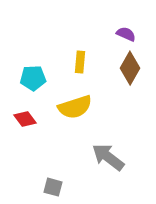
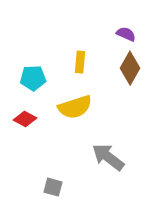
red diamond: rotated 25 degrees counterclockwise
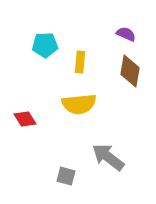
brown diamond: moved 3 px down; rotated 20 degrees counterclockwise
cyan pentagon: moved 12 px right, 33 px up
yellow semicircle: moved 4 px right, 3 px up; rotated 12 degrees clockwise
red diamond: rotated 30 degrees clockwise
gray square: moved 13 px right, 11 px up
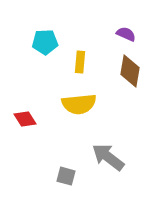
cyan pentagon: moved 3 px up
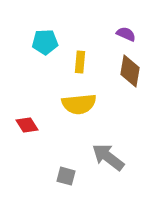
red diamond: moved 2 px right, 6 px down
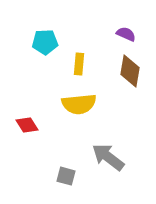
yellow rectangle: moved 1 px left, 2 px down
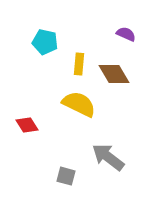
cyan pentagon: rotated 15 degrees clockwise
brown diamond: moved 16 px left, 3 px down; rotated 40 degrees counterclockwise
yellow semicircle: rotated 148 degrees counterclockwise
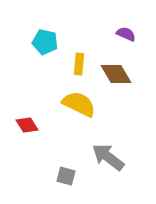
brown diamond: moved 2 px right
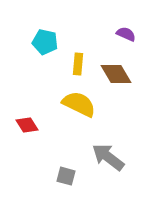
yellow rectangle: moved 1 px left
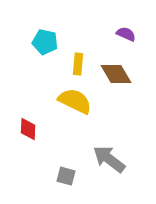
yellow semicircle: moved 4 px left, 3 px up
red diamond: moved 1 px right, 4 px down; rotated 35 degrees clockwise
gray arrow: moved 1 px right, 2 px down
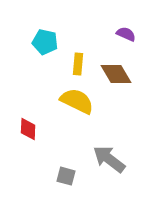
yellow semicircle: moved 2 px right
